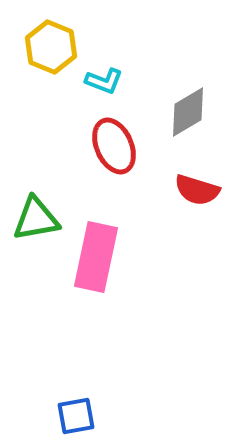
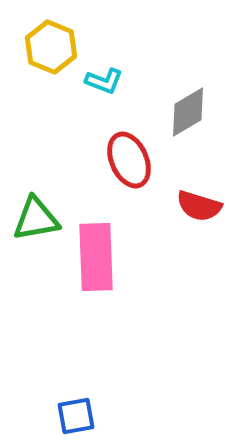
red ellipse: moved 15 px right, 14 px down
red semicircle: moved 2 px right, 16 px down
pink rectangle: rotated 14 degrees counterclockwise
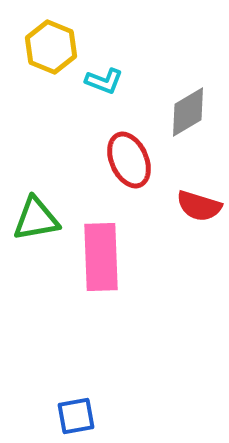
pink rectangle: moved 5 px right
